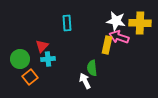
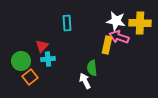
green circle: moved 1 px right, 2 px down
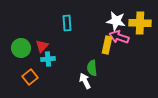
green circle: moved 13 px up
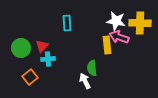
yellow rectangle: rotated 18 degrees counterclockwise
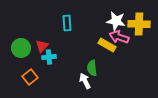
yellow cross: moved 1 px left, 1 px down
yellow rectangle: rotated 54 degrees counterclockwise
cyan cross: moved 1 px right, 2 px up
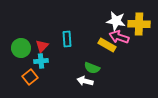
cyan rectangle: moved 16 px down
cyan cross: moved 8 px left, 4 px down
green semicircle: rotated 63 degrees counterclockwise
white arrow: rotated 49 degrees counterclockwise
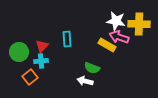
green circle: moved 2 px left, 4 px down
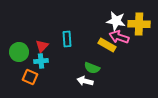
orange square: rotated 28 degrees counterclockwise
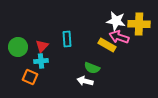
green circle: moved 1 px left, 5 px up
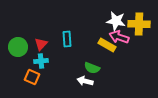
red triangle: moved 1 px left, 2 px up
orange square: moved 2 px right
